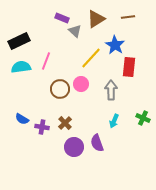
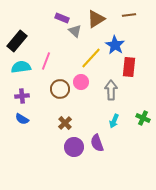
brown line: moved 1 px right, 2 px up
black rectangle: moved 2 px left; rotated 25 degrees counterclockwise
pink circle: moved 2 px up
purple cross: moved 20 px left, 31 px up; rotated 16 degrees counterclockwise
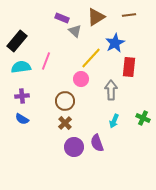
brown triangle: moved 2 px up
blue star: moved 2 px up; rotated 12 degrees clockwise
pink circle: moved 3 px up
brown circle: moved 5 px right, 12 px down
